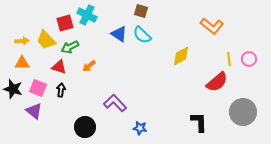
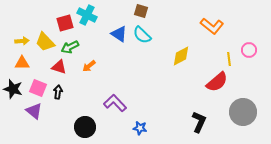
yellow trapezoid: moved 1 px left, 2 px down
pink circle: moved 9 px up
black arrow: moved 3 px left, 2 px down
black L-shape: rotated 25 degrees clockwise
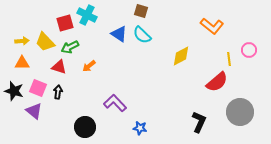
black star: moved 1 px right, 2 px down
gray circle: moved 3 px left
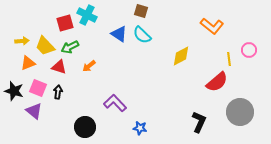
yellow trapezoid: moved 4 px down
orange triangle: moved 6 px right; rotated 21 degrees counterclockwise
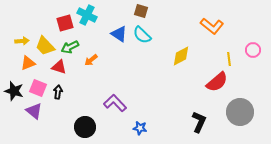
pink circle: moved 4 px right
orange arrow: moved 2 px right, 6 px up
